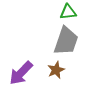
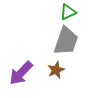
green triangle: rotated 18 degrees counterclockwise
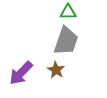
green triangle: rotated 24 degrees clockwise
brown star: rotated 18 degrees counterclockwise
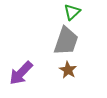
green triangle: moved 4 px right; rotated 42 degrees counterclockwise
brown star: moved 12 px right
